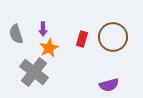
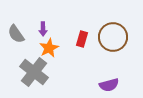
gray semicircle: rotated 18 degrees counterclockwise
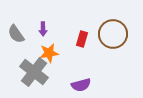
brown circle: moved 3 px up
orange star: moved 5 px down; rotated 18 degrees clockwise
purple semicircle: moved 28 px left
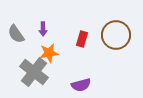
brown circle: moved 3 px right, 1 px down
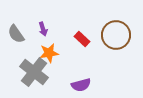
purple arrow: rotated 16 degrees counterclockwise
red rectangle: rotated 63 degrees counterclockwise
